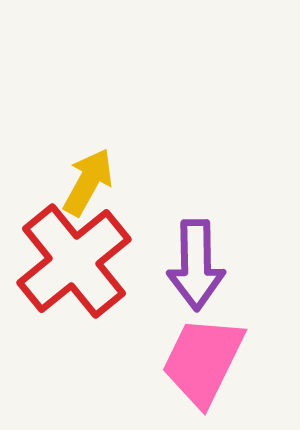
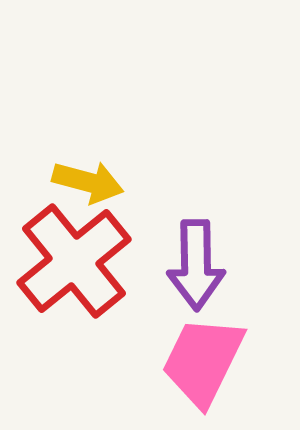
yellow arrow: rotated 76 degrees clockwise
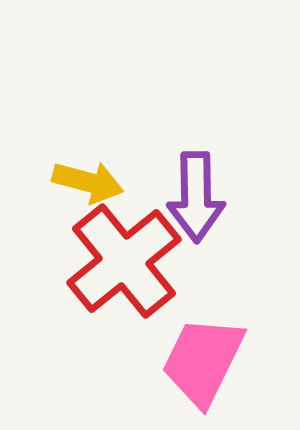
red cross: moved 50 px right
purple arrow: moved 68 px up
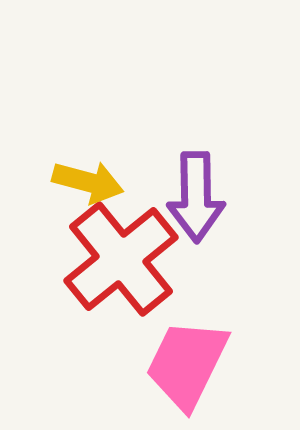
red cross: moved 3 px left, 2 px up
pink trapezoid: moved 16 px left, 3 px down
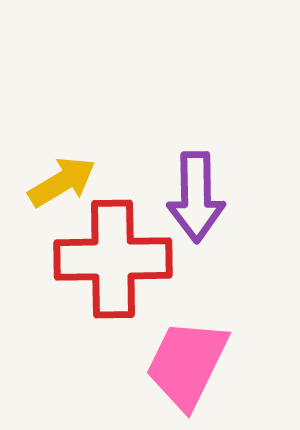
yellow arrow: moved 26 px left; rotated 46 degrees counterclockwise
red cross: moved 8 px left; rotated 38 degrees clockwise
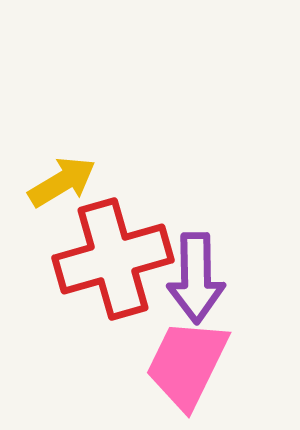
purple arrow: moved 81 px down
red cross: rotated 15 degrees counterclockwise
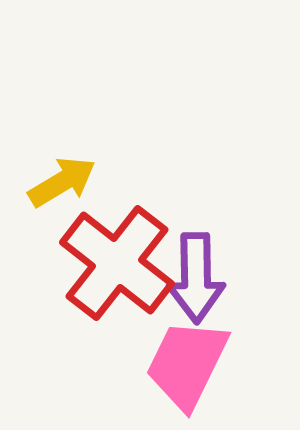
red cross: moved 4 px right, 4 px down; rotated 36 degrees counterclockwise
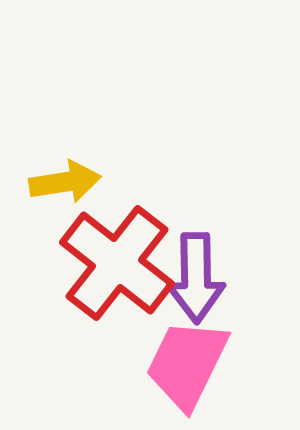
yellow arrow: moved 3 px right; rotated 22 degrees clockwise
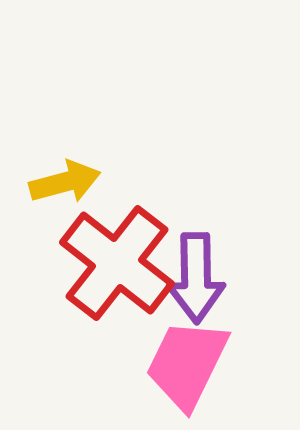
yellow arrow: rotated 6 degrees counterclockwise
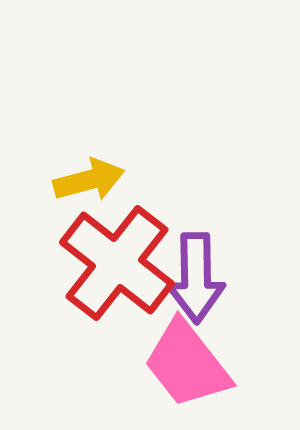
yellow arrow: moved 24 px right, 2 px up
pink trapezoid: rotated 64 degrees counterclockwise
